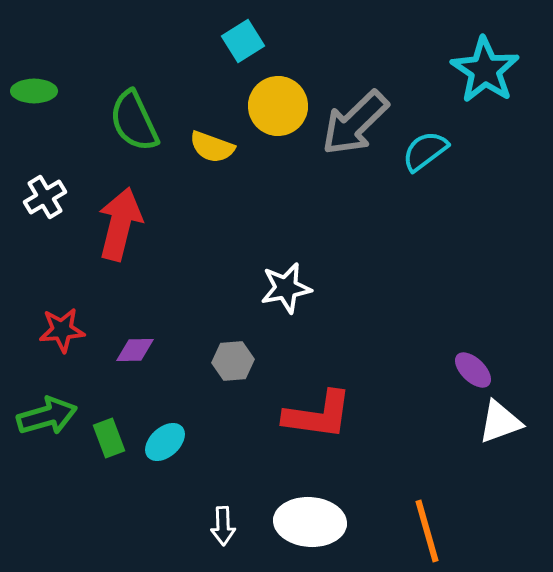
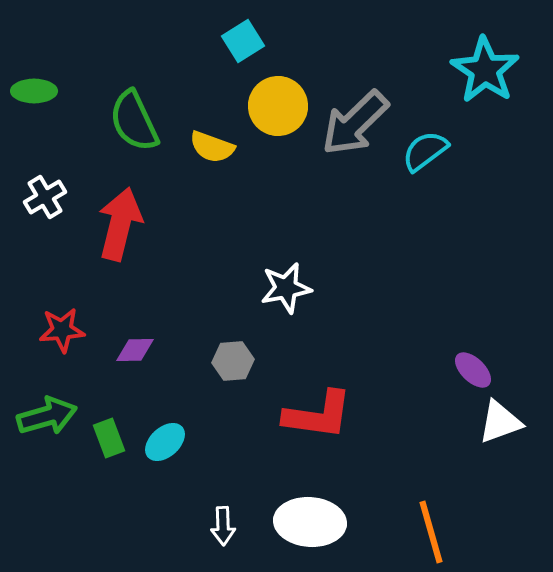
orange line: moved 4 px right, 1 px down
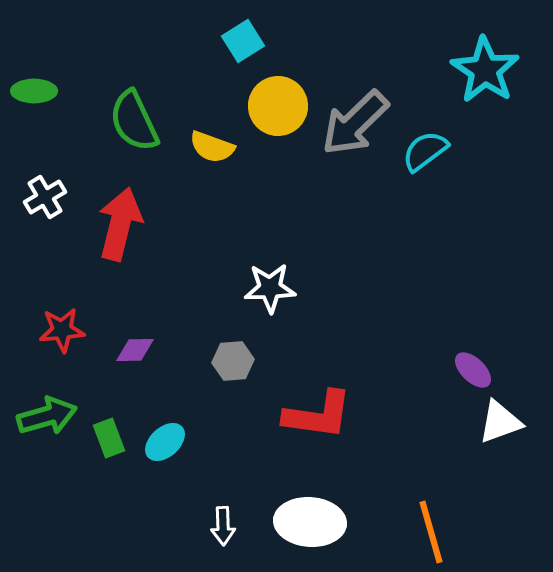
white star: moved 16 px left; rotated 9 degrees clockwise
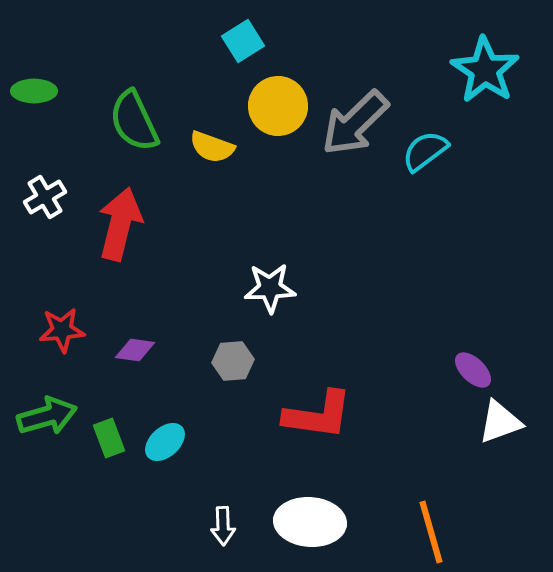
purple diamond: rotated 9 degrees clockwise
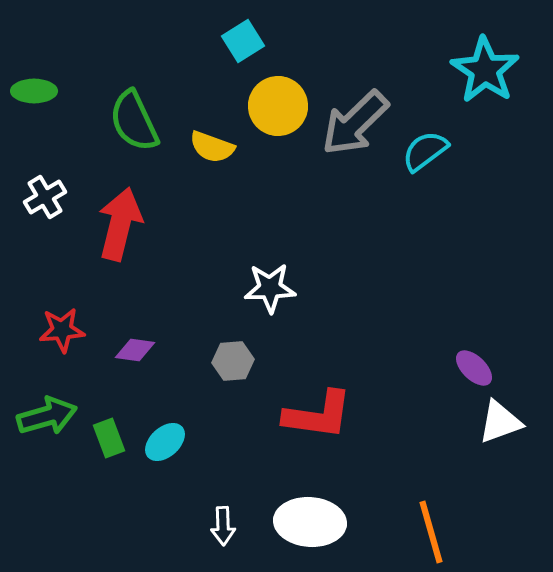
purple ellipse: moved 1 px right, 2 px up
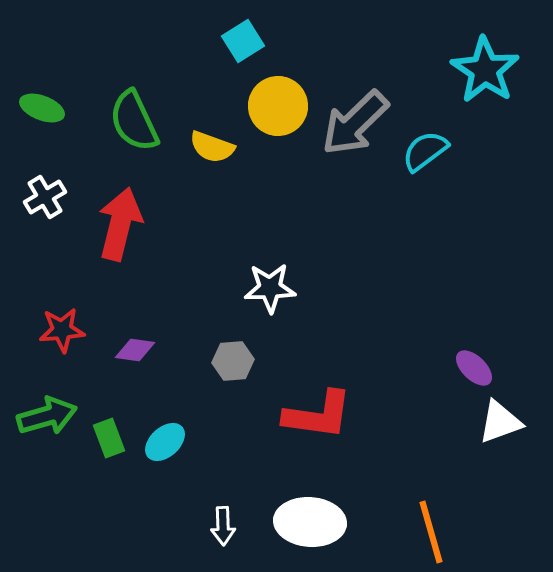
green ellipse: moved 8 px right, 17 px down; rotated 21 degrees clockwise
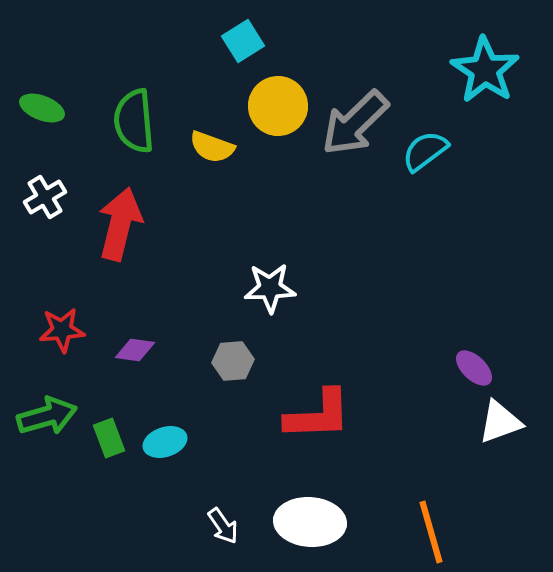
green semicircle: rotated 20 degrees clockwise
red L-shape: rotated 10 degrees counterclockwise
cyan ellipse: rotated 24 degrees clockwise
white arrow: rotated 33 degrees counterclockwise
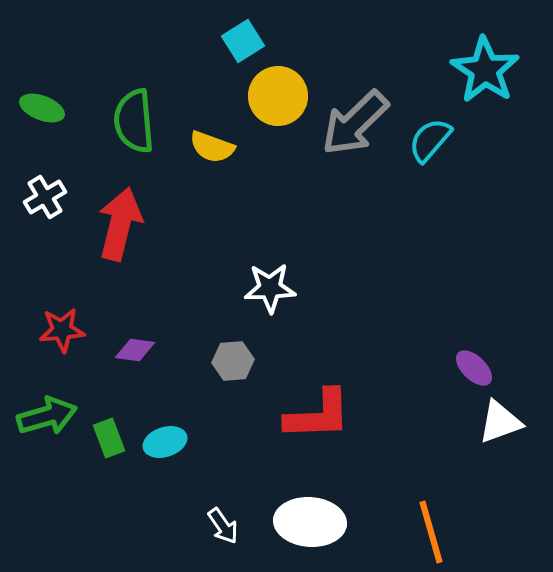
yellow circle: moved 10 px up
cyan semicircle: moved 5 px right, 11 px up; rotated 12 degrees counterclockwise
